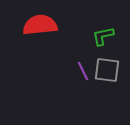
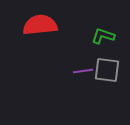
green L-shape: rotated 30 degrees clockwise
purple line: rotated 72 degrees counterclockwise
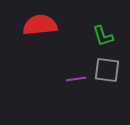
green L-shape: rotated 125 degrees counterclockwise
purple line: moved 7 px left, 8 px down
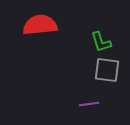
green L-shape: moved 2 px left, 6 px down
purple line: moved 13 px right, 25 px down
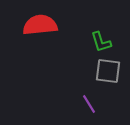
gray square: moved 1 px right, 1 px down
purple line: rotated 66 degrees clockwise
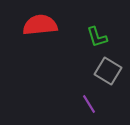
green L-shape: moved 4 px left, 5 px up
gray square: rotated 24 degrees clockwise
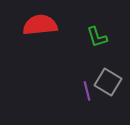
gray square: moved 11 px down
purple line: moved 2 px left, 13 px up; rotated 18 degrees clockwise
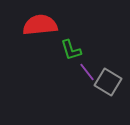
green L-shape: moved 26 px left, 13 px down
purple line: moved 19 px up; rotated 24 degrees counterclockwise
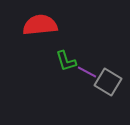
green L-shape: moved 5 px left, 11 px down
purple line: rotated 24 degrees counterclockwise
